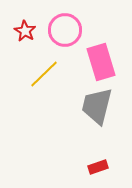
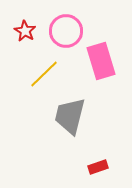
pink circle: moved 1 px right, 1 px down
pink rectangle: moved 1 px up
gray trapezoid: moved 27 px left, 10 px down
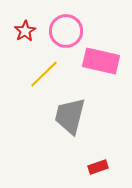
red star: rotated 10 degrees clockwise
pink rectangle: rotated 60 degrees counterclockwise
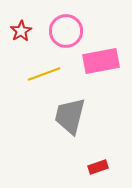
red star: moved 4 px left
pink rectangle: rotated 24 degrees counterclockwise
yellow line: rotated 24 degrees clockwise
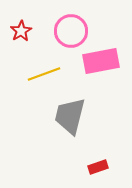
pink circle: moved 5 px right
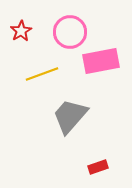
pink circle: moved 1 px left, 1 px down
yellow line: moved 2 px left
gray trapezoid: rotated 27 degrees clockwise
